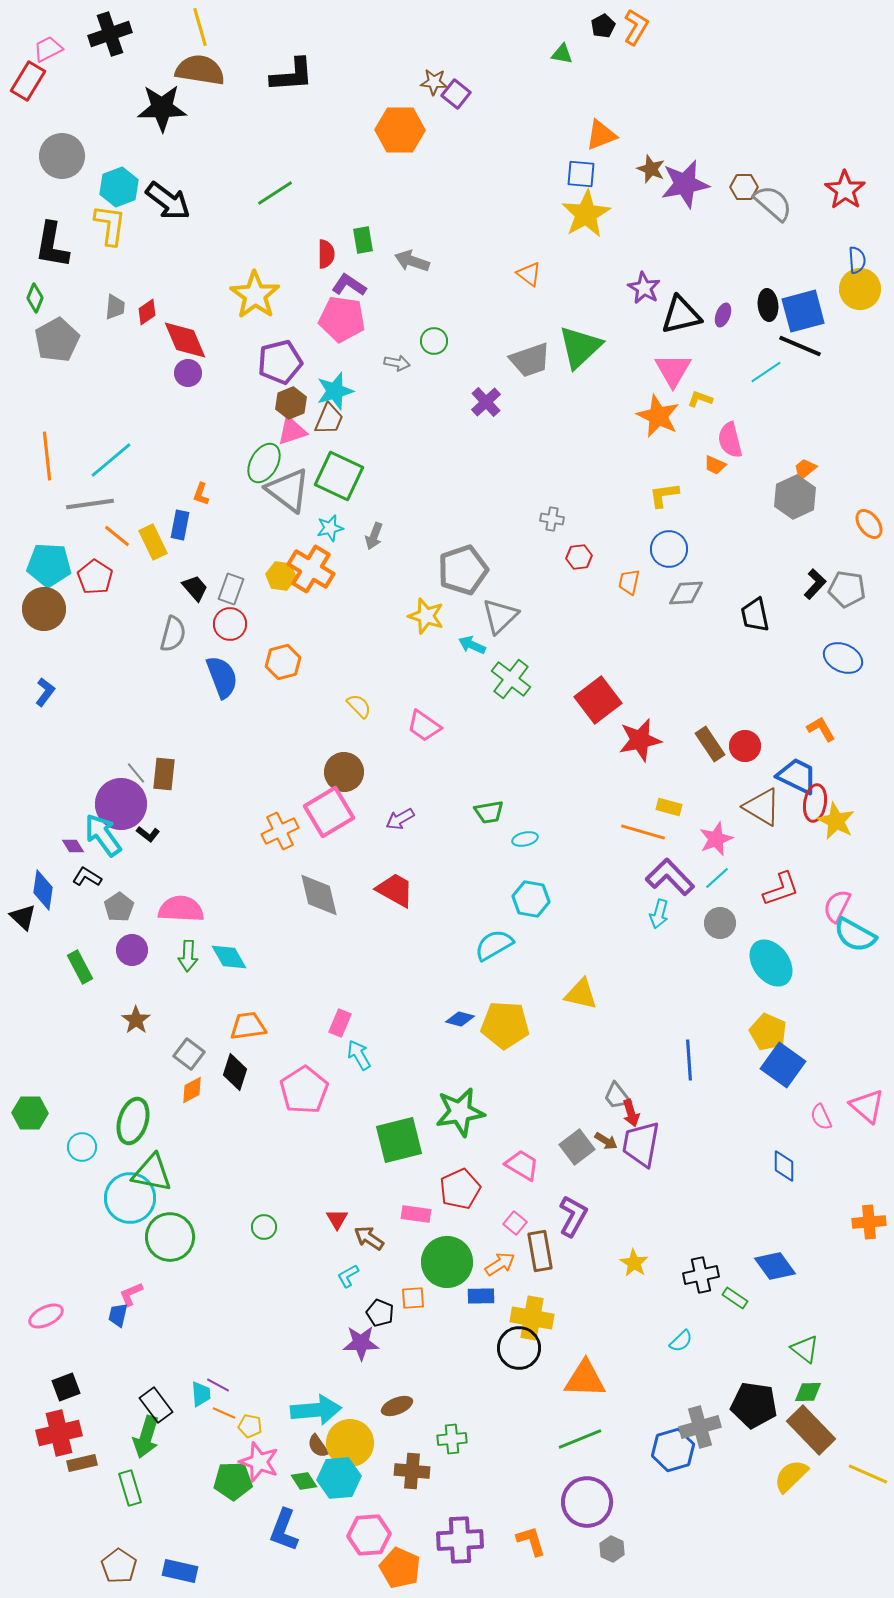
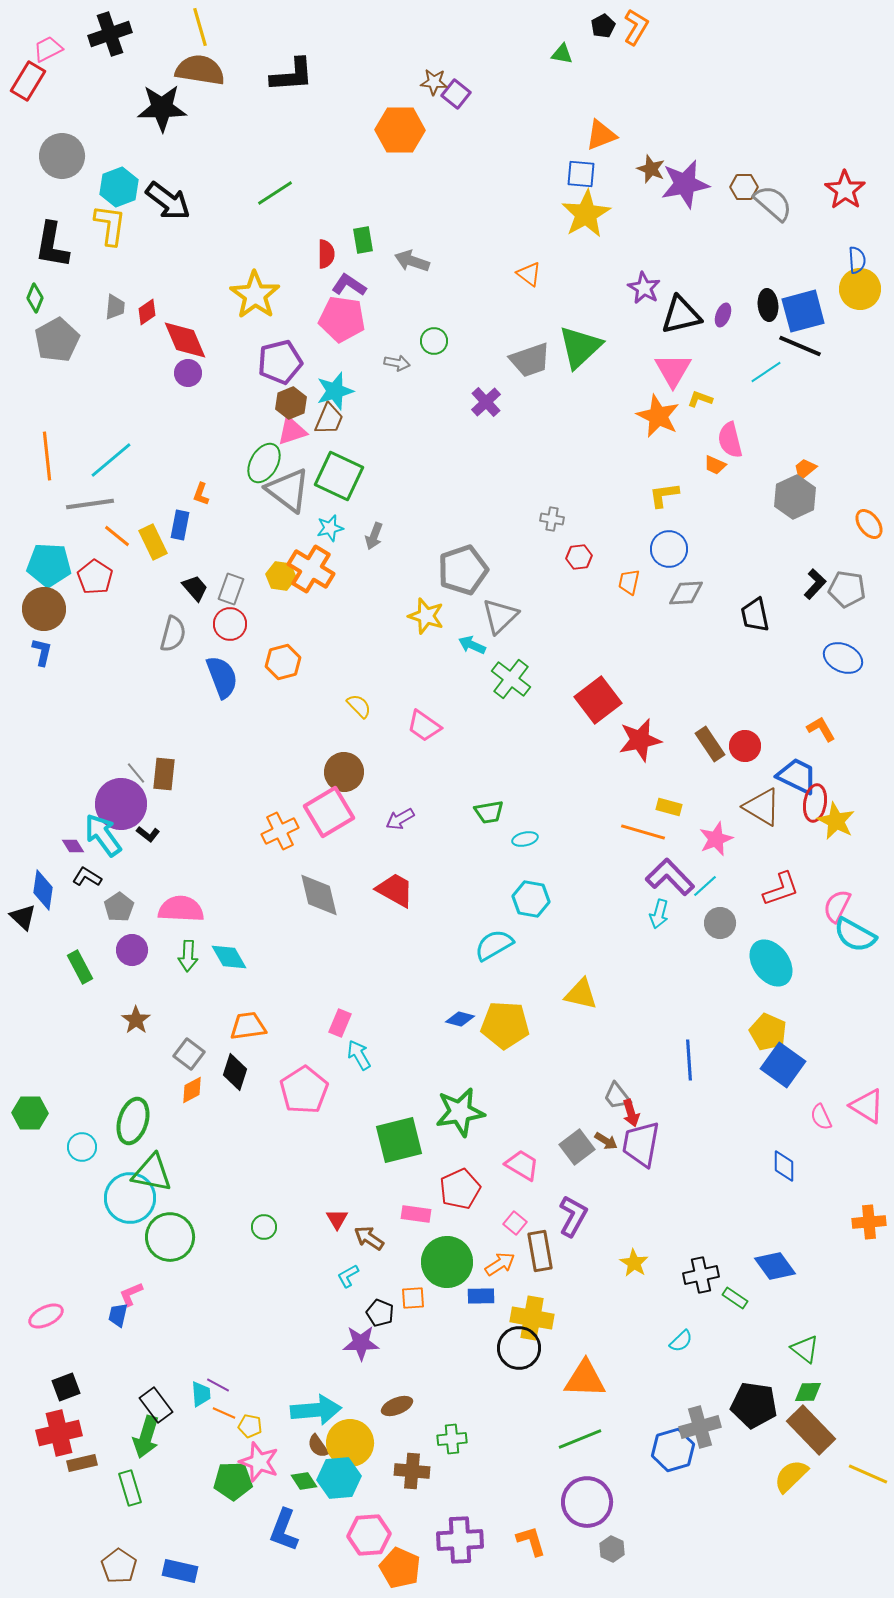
blue L-shape at (45, 692): moved 3 px left, 40 px up; rotated 24 degrees counterclockwise
cyan line at (717, 878): moved 12 px left, 8 px down
pink triangle at (867, 1106): rotated 9 degrees counterclockwise
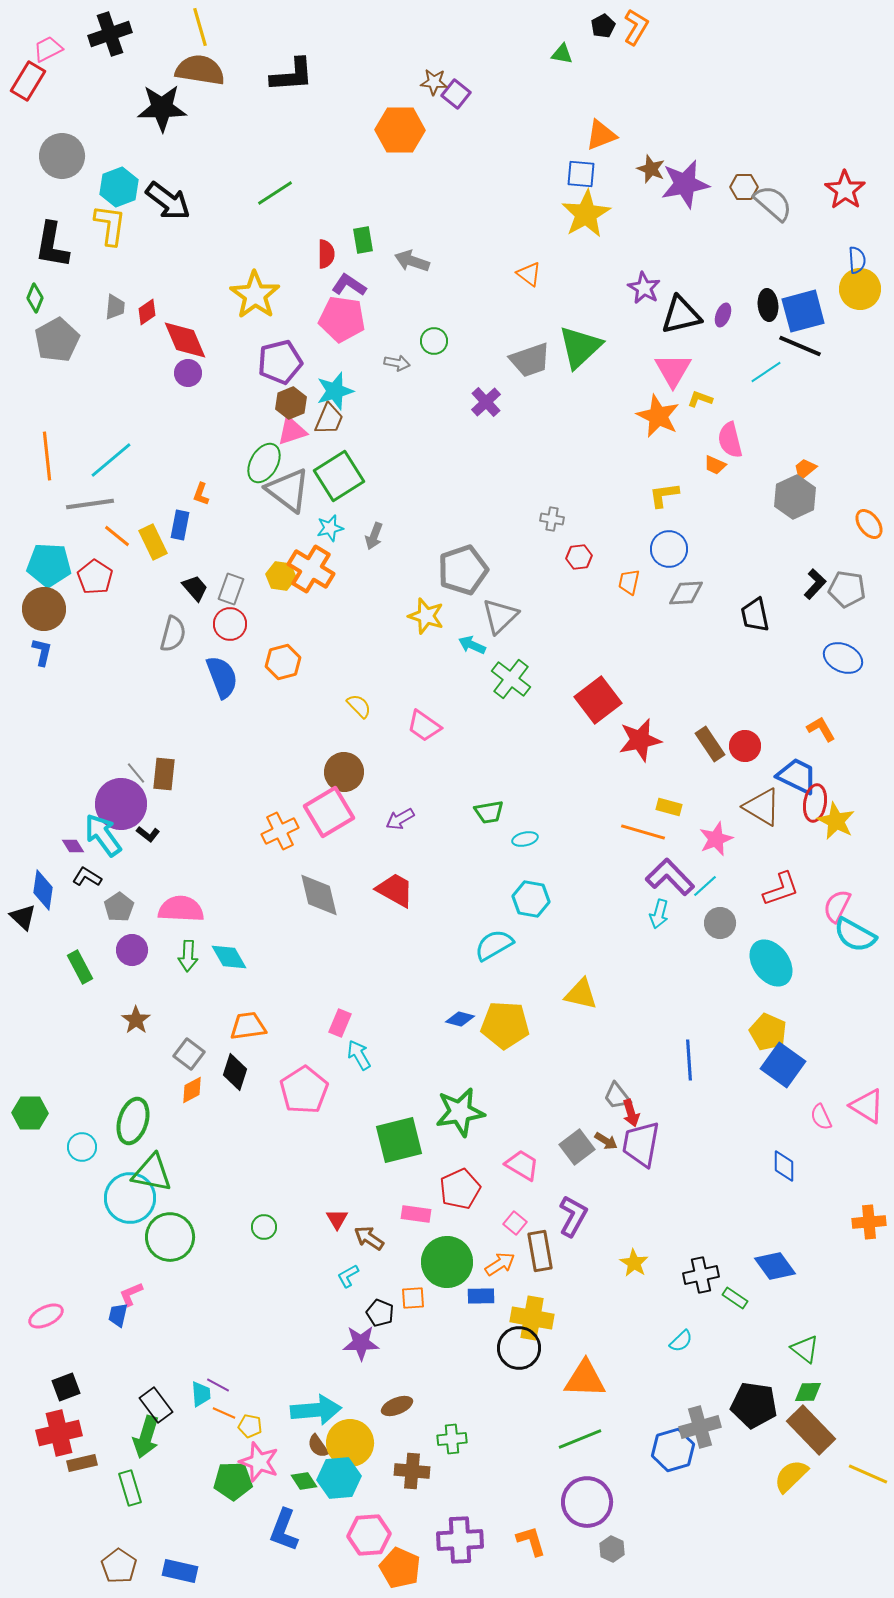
green square at (339, 476): rotated 33 degrees clockwise
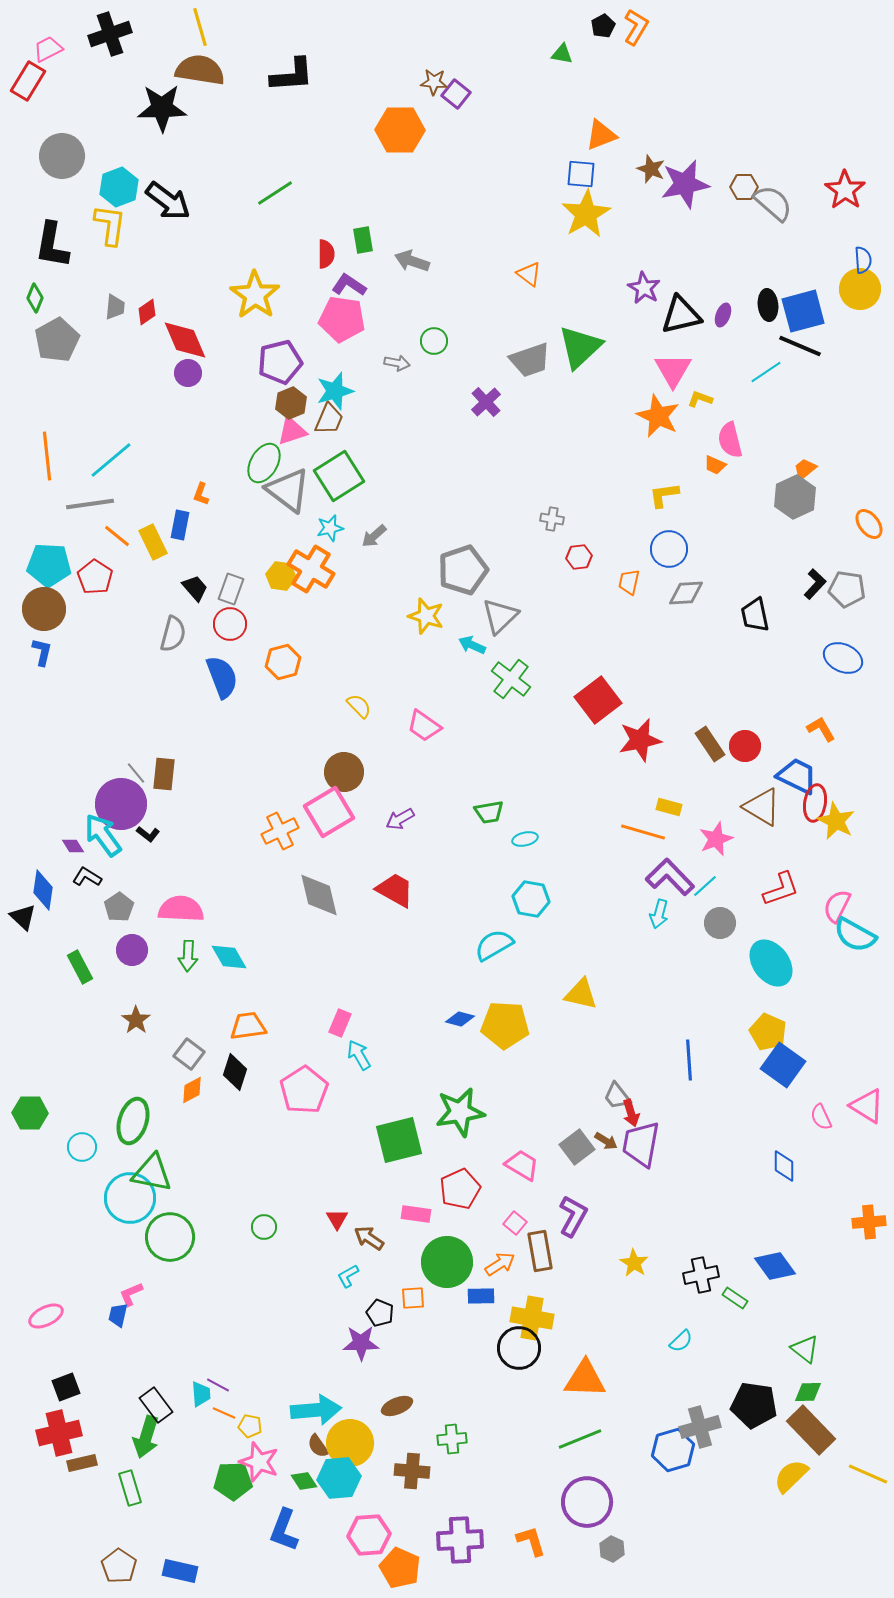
blue semicircle at (857, 260): moved 6 px right
gray arrow at (374, 536): rotated 28 degrees clockwise
